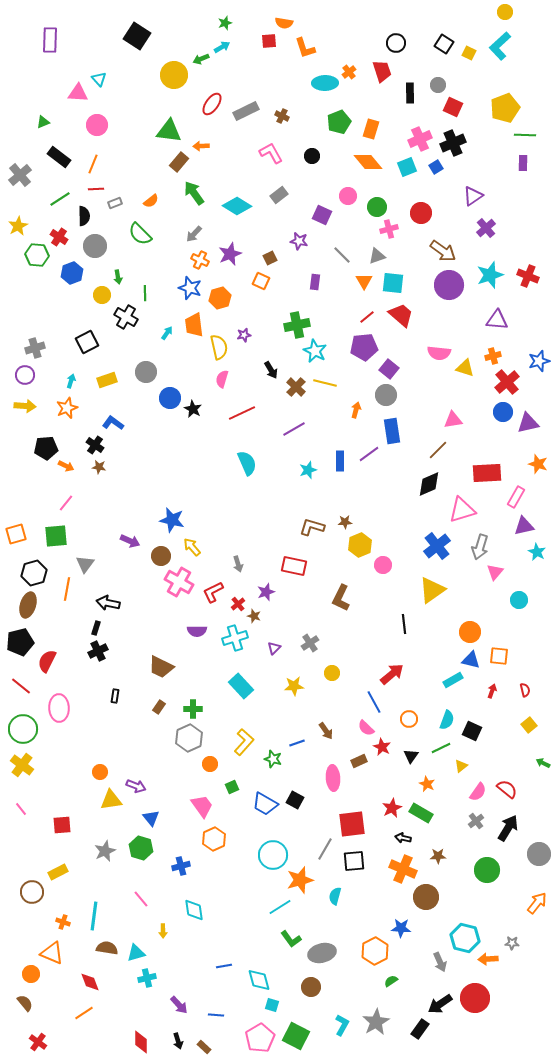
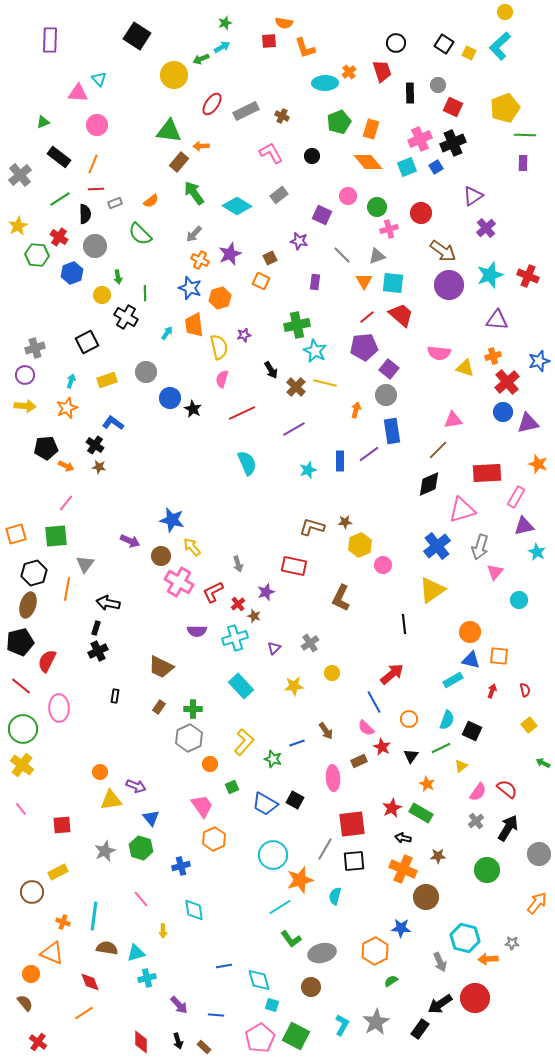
black semicircle at (84, 216): moved 1 px right, 2 px up
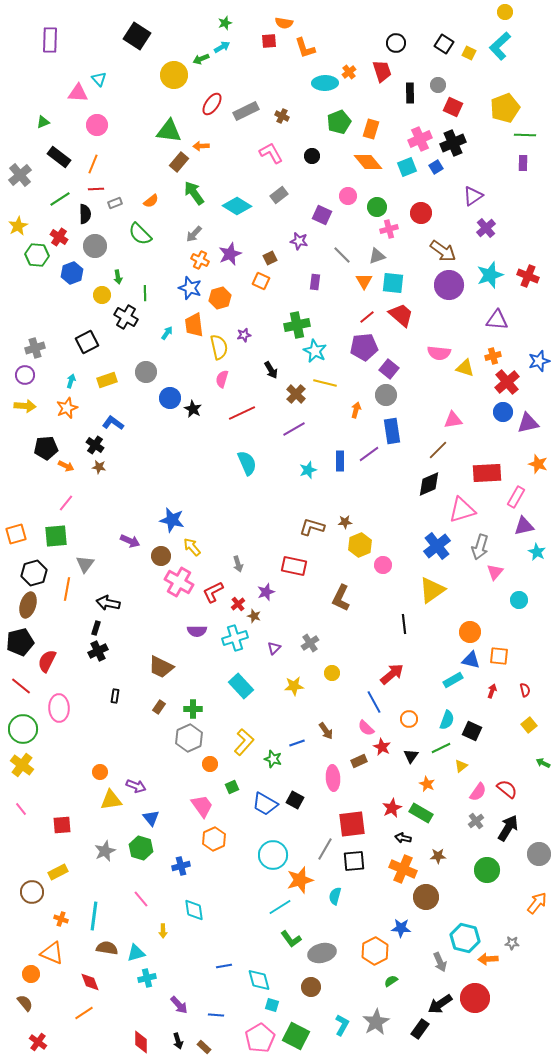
brown cross at (296, 387): moved 7 px down
orange cross at (63, 922): moved 2 px left, 3 px up
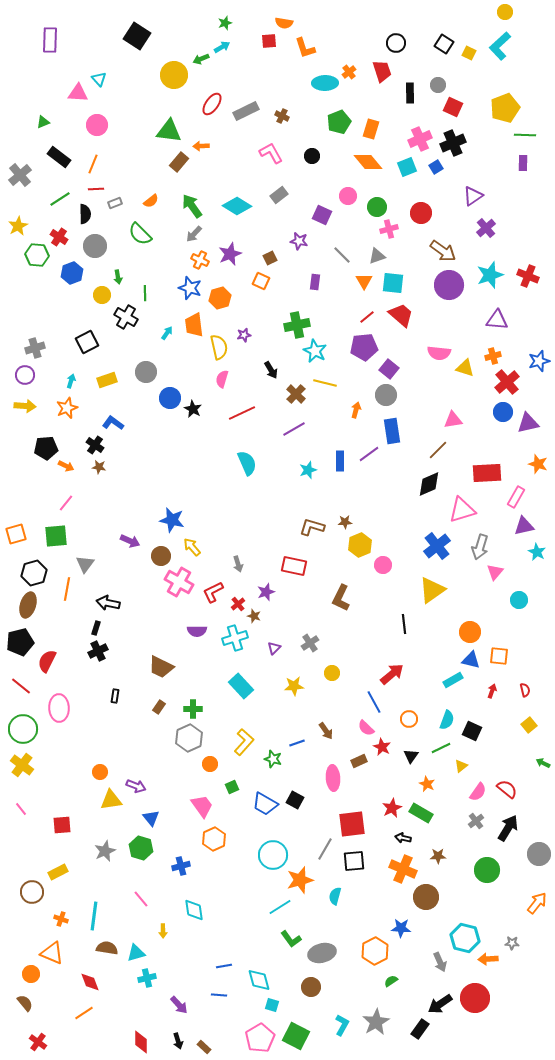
green arrow at (194, 193): moved 2 px left, 13 px down
blue line at (216, 1015): moved 3 px right, 20 px up
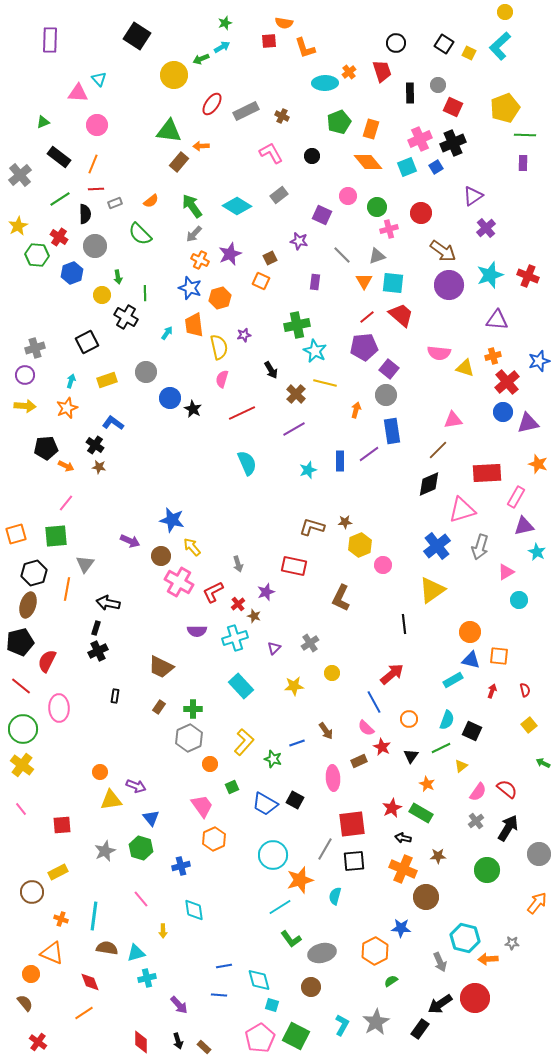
pink triangle at (495, 572): moved 11 px right; rotated 18 degrees clockwise
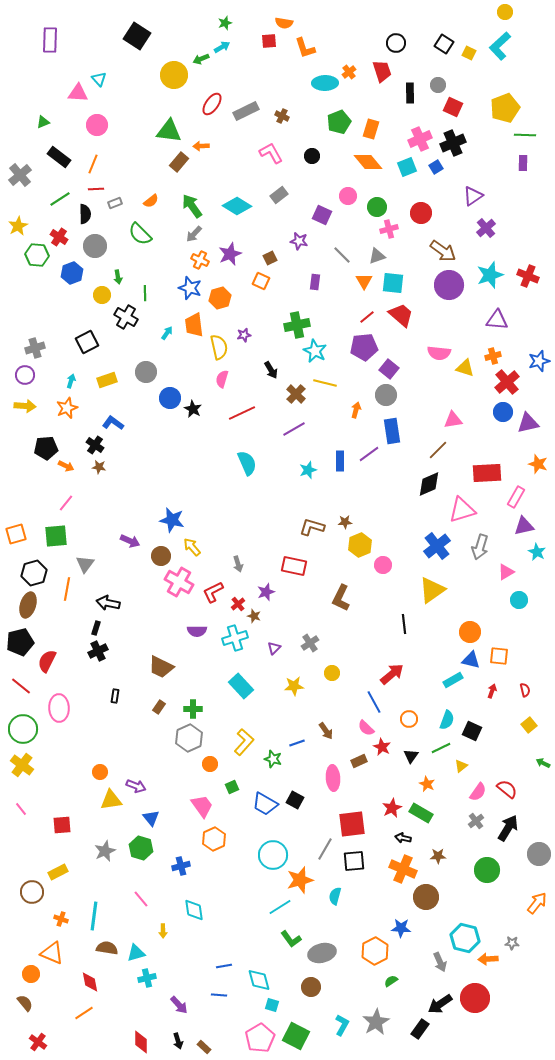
red diamond at (90, 982): rotated 10 degrees clockwise
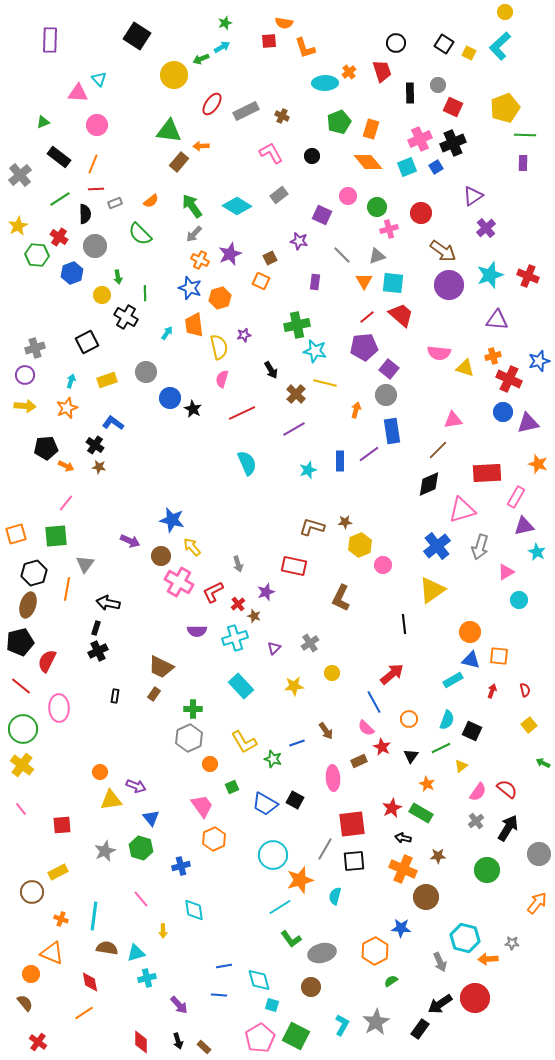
cyan star at (315, 351): rotated 15 degrees counterclockwise
red cross at (507, 382): moved 2 px right, 3 px up; rotated 25 degrees counterclockwise
brown rectangle at (159, 707): moved 5 px left, 13 px up
yellow L-shape at (244, 742): rotated 108 degrees clockwise
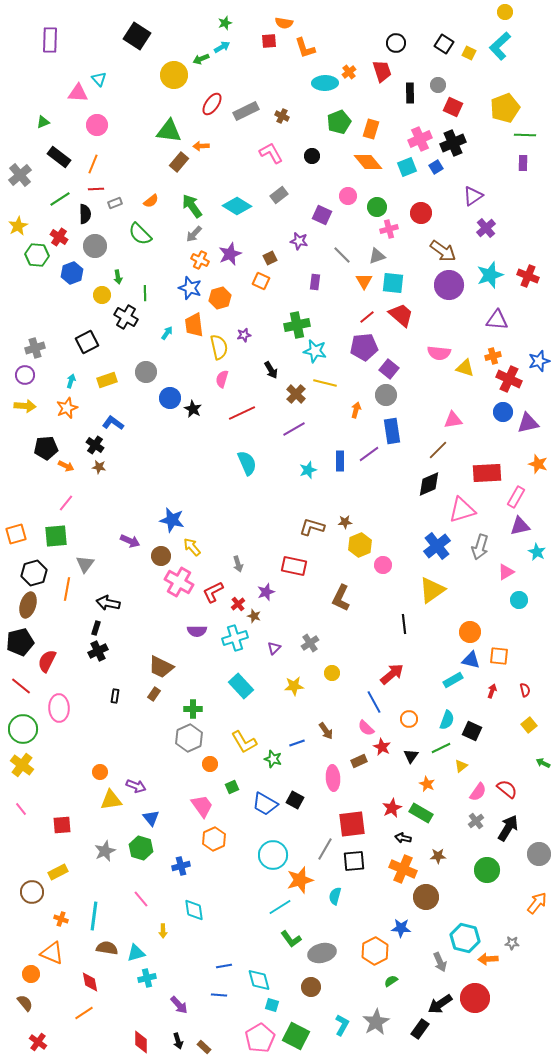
purple triangle at (524, 526): moved 4 px left
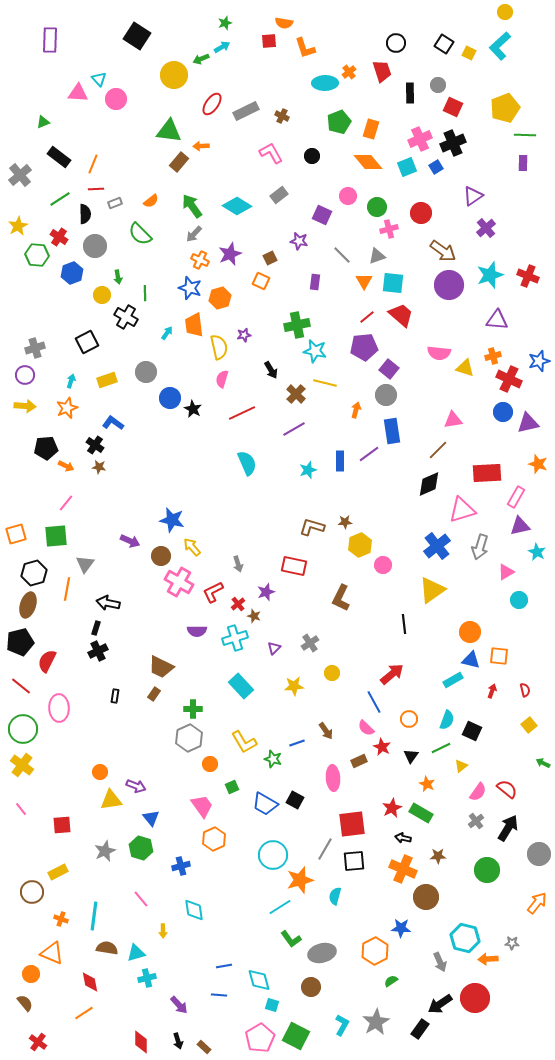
pink circle at (97, 125): moved 19 px right, 26 px up
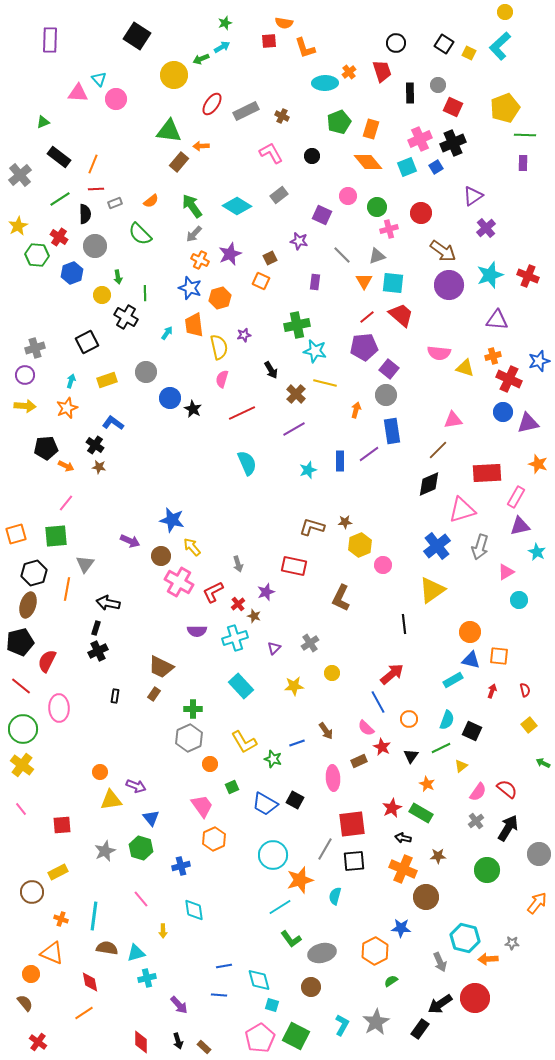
blue line at (374, 702): moved 4 px right
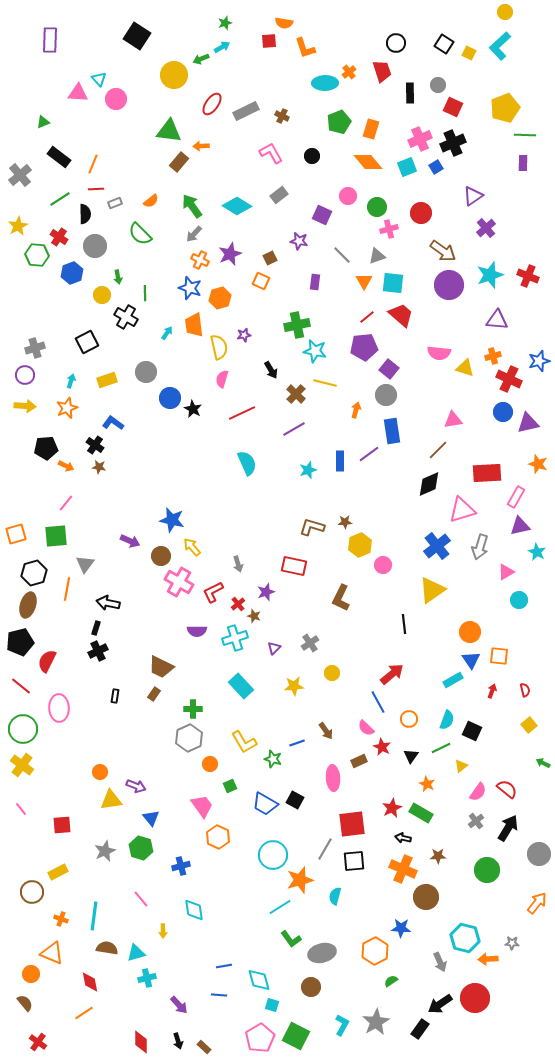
blue triangle at (471, 660): rotated 42 degrees clockwise
green square at (232, 787): moved 2 px left, 1 px up
orange hexagon at (214, 839): moved 4 px right, 2 px up; rotated 10 degrees counterclockwise
